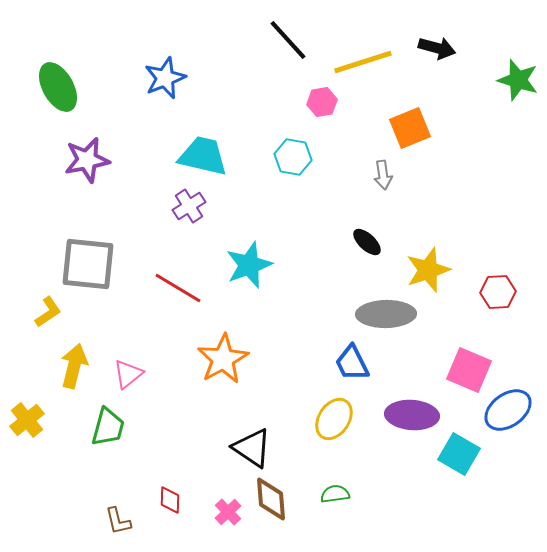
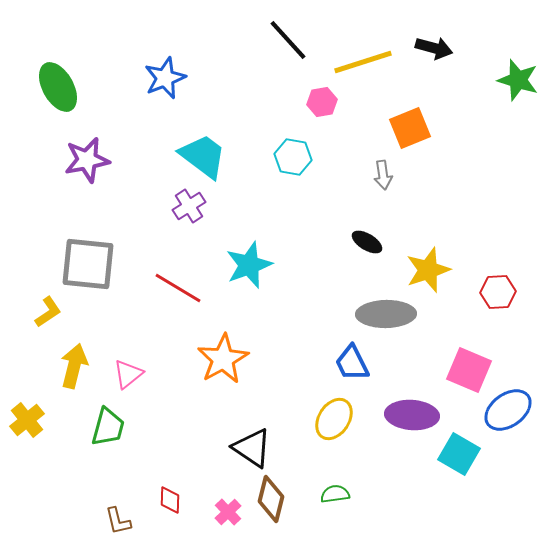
black arrow: moved 3 px left
cyan trapezoid: rotated 24 degrees clockwise
black ellipse: rotated 12 degrees counterclockwise
brown diamond: rotated 18 degrees clockwise
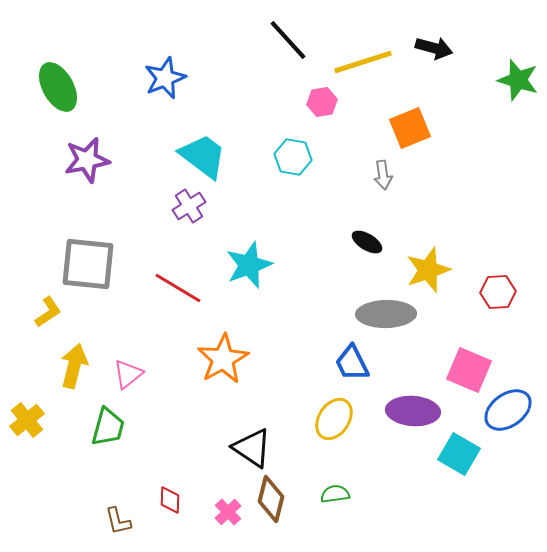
purple ellipse: moved 1 px right, 4 px up
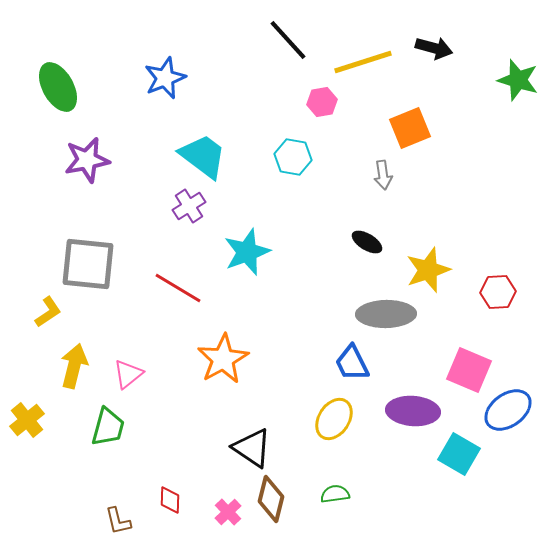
cyan star: moved 2 px left, 13 px up
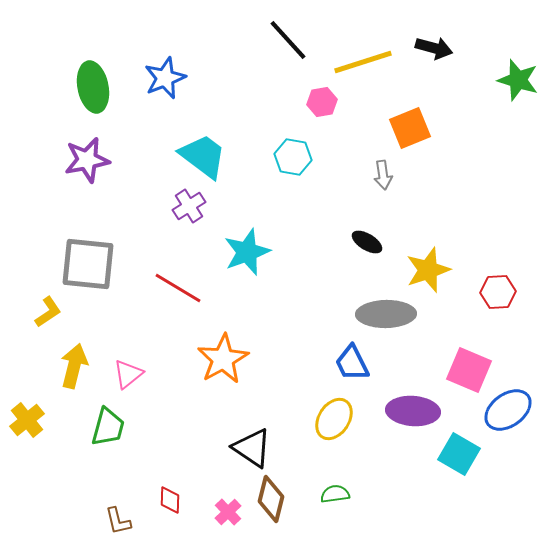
green ellipse: moved 35 px right; rotated 18 degrees clockwise
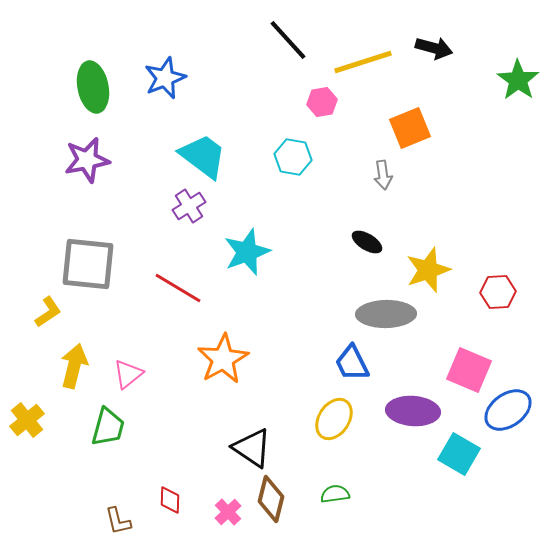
green star: rotated 18 degrees clockwise
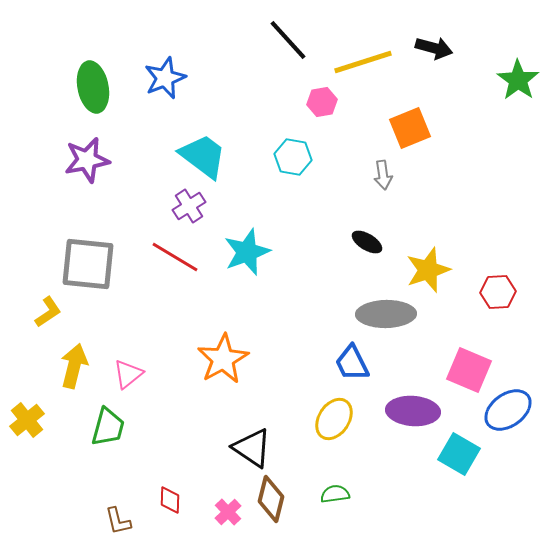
red line: moved 3 px left, 31 px up
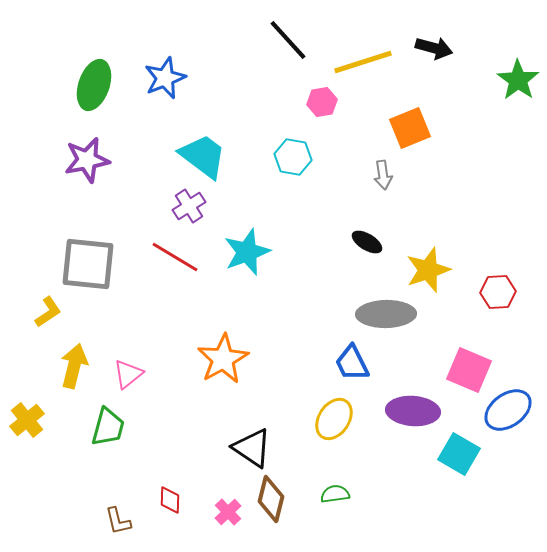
green ellipse: moved 1 px right, 2 px up; rotated 30 degrees clockwise
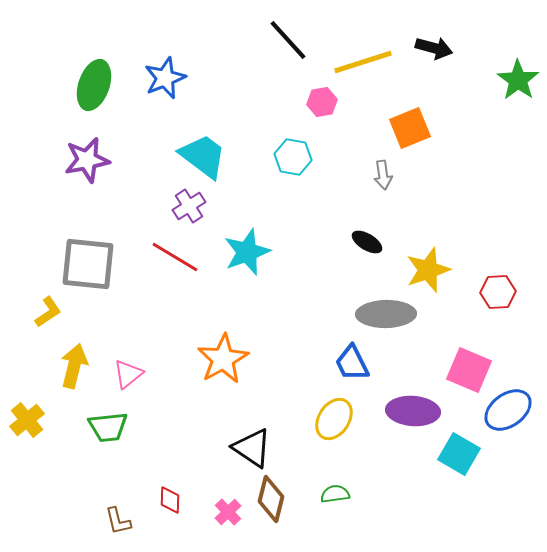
green trapezoid: rotated 69 degrees clockwise
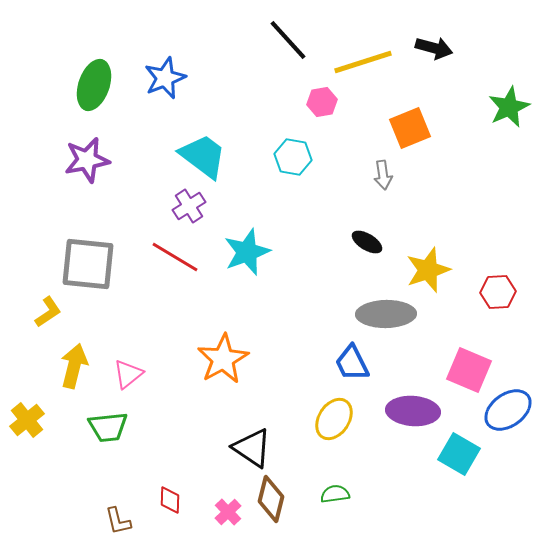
green star: moved 9 px left, 27 px down; rotated 12 degrees clockwise
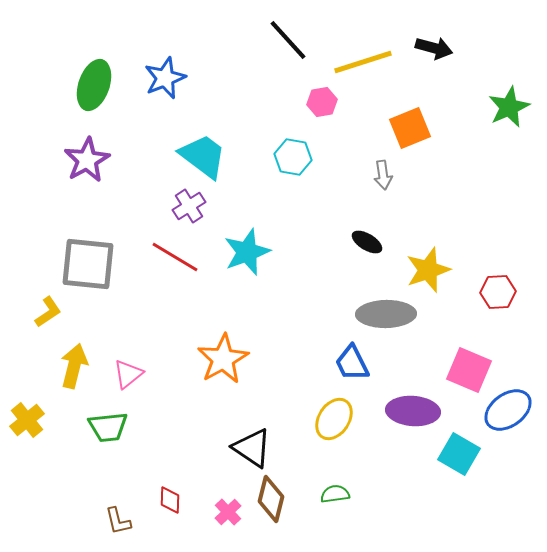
purple star: rotated 18 degrees counterclockwise
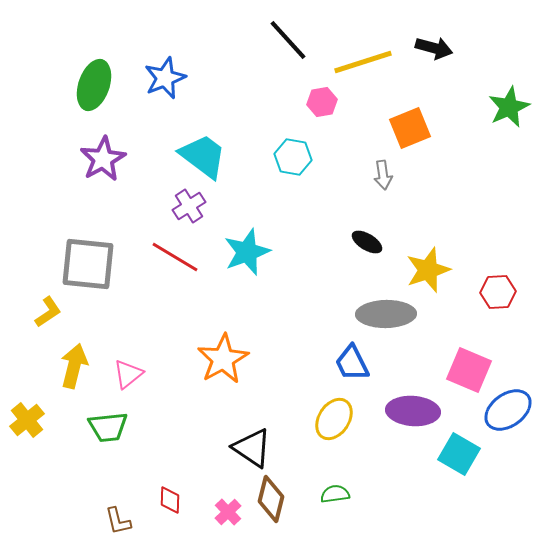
purple star: moved 16 px right, 1 px up
